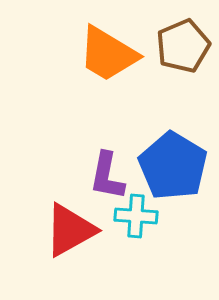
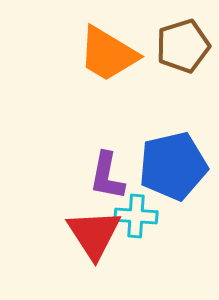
brown pentagon: rotated 6 degrees clockwise
blue pentagon: rotated 28 degrees clockwise
red triangle: moved 24 px right, 4 px down; rotated 34 degrees counterclockwise
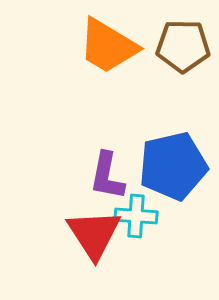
brown pentagon: rotated 18 degrees clockwise
orange trapezoid: moved 8 px up
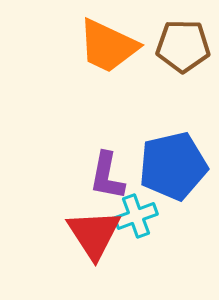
orange trapezoid: rotated 6 degrees counterclockwise
cyan cross: rotated 24 degrees counterclockwise
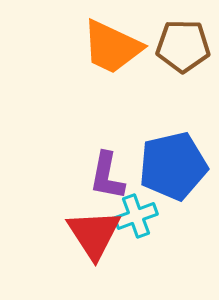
orange trapezoid: moved 4 px right, 1 px down
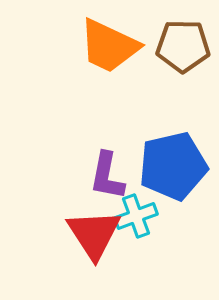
orange trapezoid: moved 3 px left, 1 px up
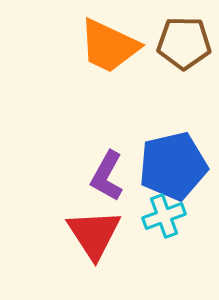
brown pentagon: moved 1 px right, 3 px up
purple L-shape: rotated 18 degrees clockwise
cyan cross: moved 28 px right
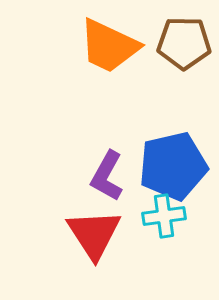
cyan cross: rotated 12 degrees clockwise
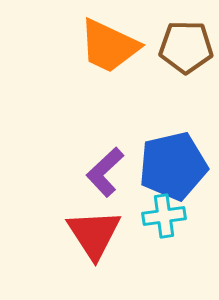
brown pentagon: moved 2 px right, 4 px down
purple L-shape: moved 2 px left, 4 px up; rotated 18 degrees clockwise
